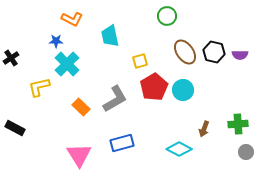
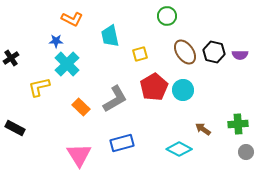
yellow square: moved 7 px up
brown arrow: moved 1 px left; rotated 105 degrees clockwise
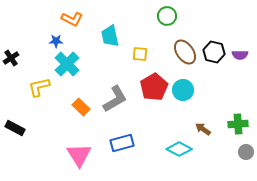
yellow square: rotated 21 degrees clockwise
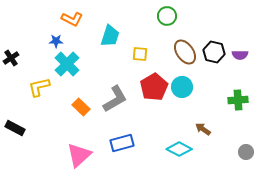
cyan trapezoid: rotated 150 degrees counterclockwise
cyan circle: moved 1 px left, 3 px up
green cross: moved 24 px up
pink triangle: rotated 20 degrees clockwise
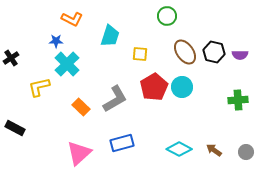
brown arrow: moved 11 px right, 21 px down
pink triangle: moved 2 px up
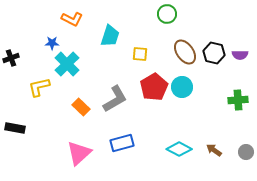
green circle: moved 2 px up
blue star: moved 4 px left, 2 px down
black hexagon: moved 1 px down
black cross: rotated 14 degrees clockwise
black rectangle: rotated 18 degrees counterclockwise
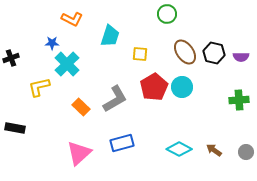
purple semicircle: moved 1 px right, 2 px down
green cross: moved 1 px right
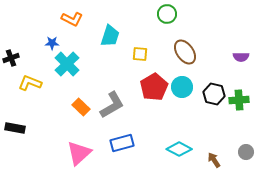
black hexagon: moved 41 px down
yellow L-shape: moved 9 px left, 4 px up; rotated 35 degrees clockwise
gray L-shape: moved 3 px left, 6 px down
brown arrow: moved 10 px down; rotated 21 degrees clockwise
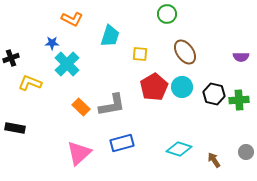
gray L-shape: rotated 20 degrees clockwise
cyan diamond: rotated 10 degrees counterclockwise
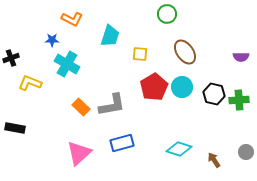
blue star: moved 3 px up
cyan cross: rotated 15 degrees counterclockwise
